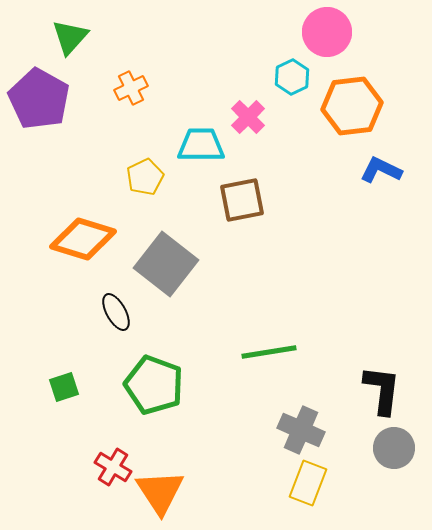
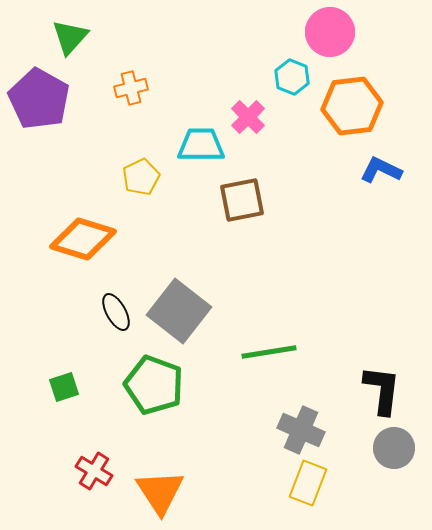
pink circle: moved 3 px right
cyan hexagon: rotated 12 degrees counterclockwise
orange cross: rotated 12 degrees clockwise
yellow pentagon: moved 4 px left
gray square: moved 13 px right, 47 px down
red cross: moved 19 px left, 4 px down
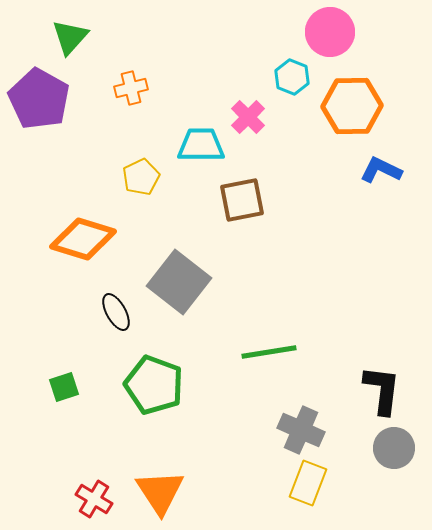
orange hexagon: rotated 6 degrees clockwise
gray square: moved 29 px up
red cross: moved 28 px down
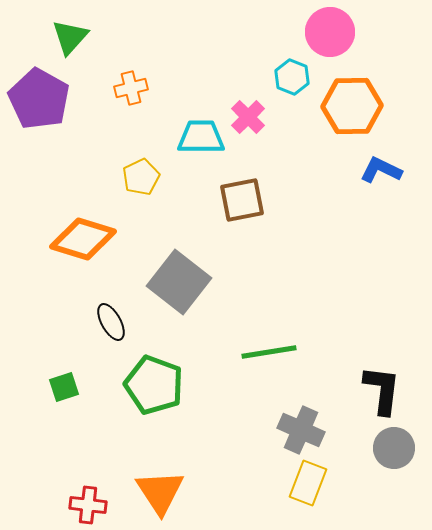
cyan trapezoid: moved 8 px up
black ellipse: moved 5 px left, 10 px down
red cross: moved 6 px left, 6 px down; rotated 24 degrees counterclockwise
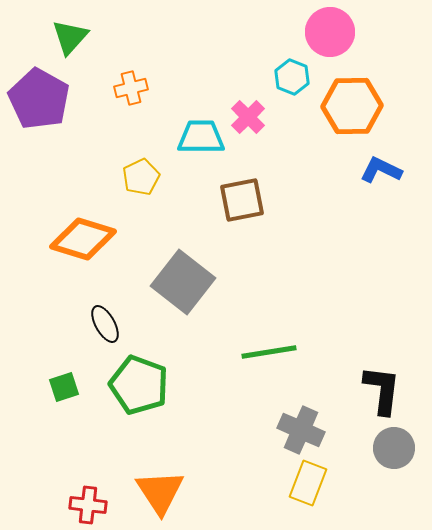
gray square: moved 4 px right
black ellipse: moved 6 px left, 2 px down
green pentagon: moved 15 px left
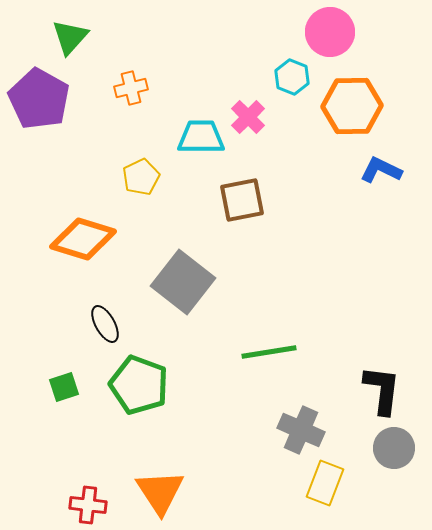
yellow rectangle: moved 17 px right
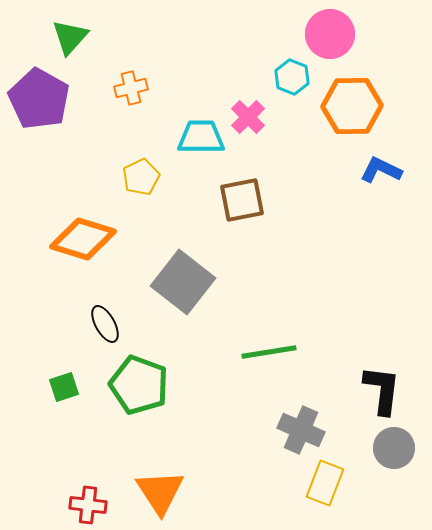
pink circle: moved 2 px down
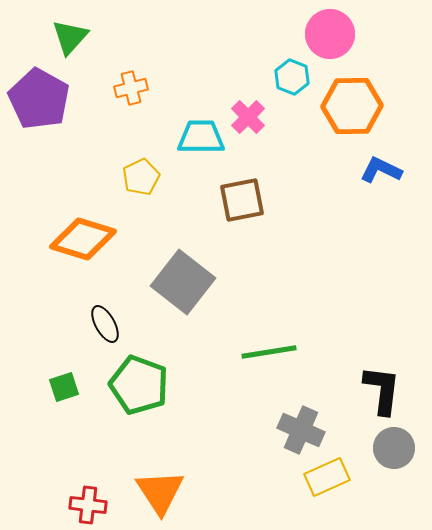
yellow rectangle: moved 2 px right, 6 px up; rotated 45 degrees clockwise
